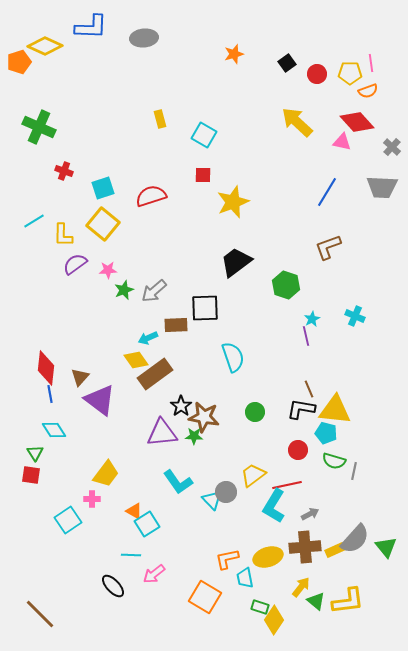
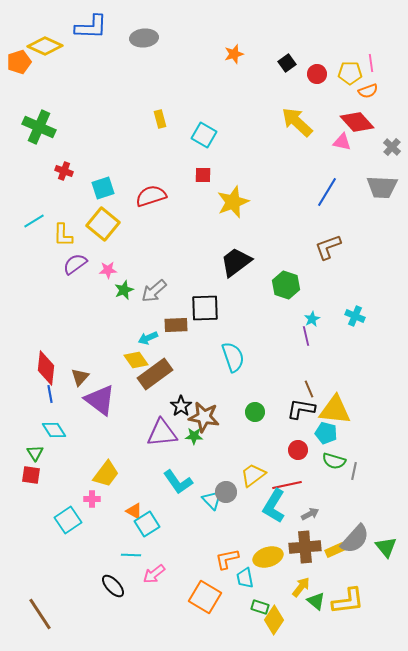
brown line at (40, 614): rotated 12 degrees clockwise
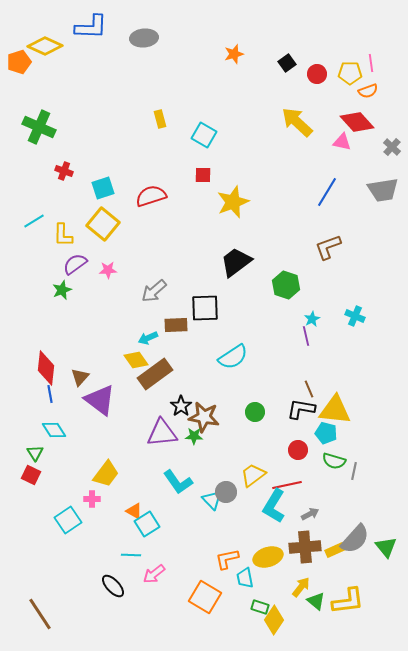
gray trapezoid at (382, 187): moved 1 px right, 3 px down; rotated 12 degrees counterclockwise
green star at (124, 290): moved 62 px left
cyan semicircle at (233, 357): rotated 76 degrees clockwise
red square at (31, 475): rotated 18 degrees clockwise
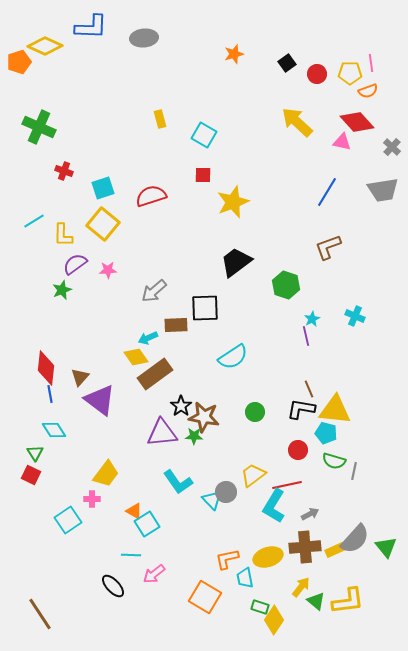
yellow diamond at (136, 360): moved 3 px up
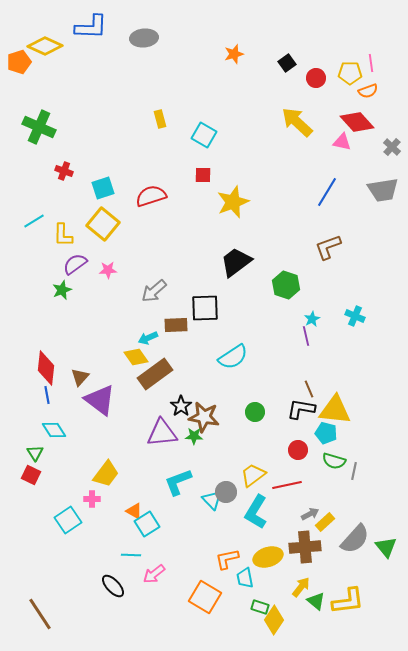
red circle at (317, 74): moved 1 px left, 4 px down
blue line at (50, 394): moved 3 px left, 1 px down
cyan L-shape at (178, 482): rotated 104 degrees clockwise
cyan L-shape at (274, 506): moved 18 px left, 6 px down
yellow rectangle at (335, 550): moved 10 px left, 28 px up; rotated 18 degrees counterclockwise
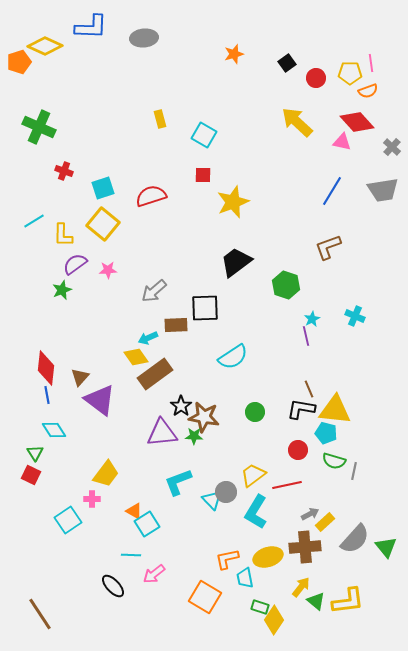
blue line at (327, 192): moved 5 px right, 1 px up
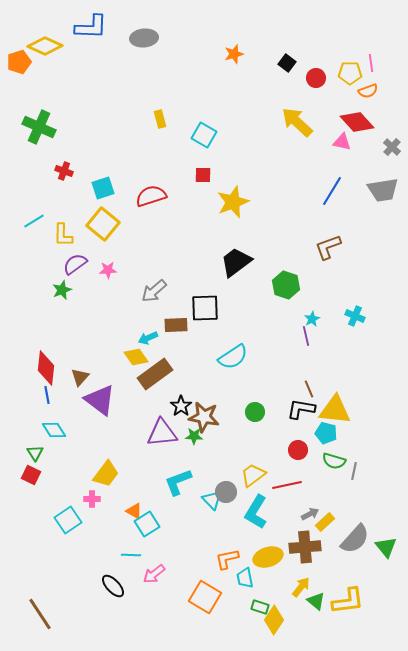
black square at (287, 63): rotated 18 degrees counterclockwise
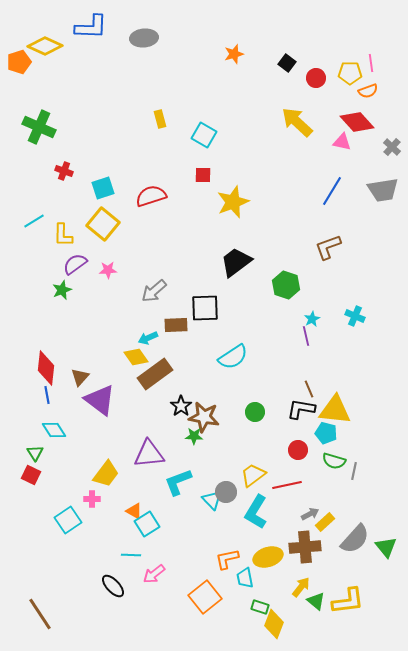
purple triangle at (162, 433): moved 13 px left, 21 px down
orange square at (205, 597): rotated 20 degrees clockwise
yellow diamond at (274, 620): moved 4 px down; rotated 12 degrees counterclockwise
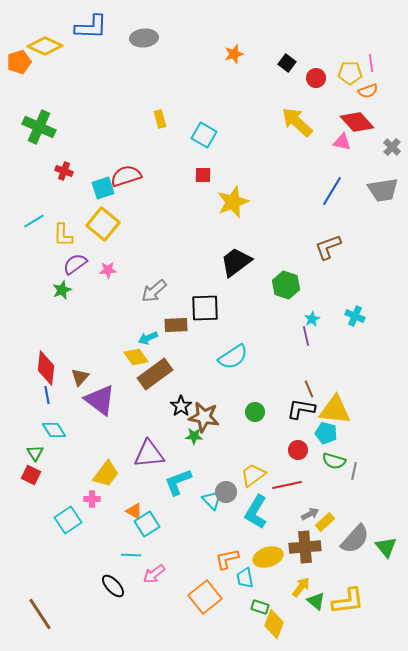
red semicircle at (151, 196): moved 25 px left, 20 px up
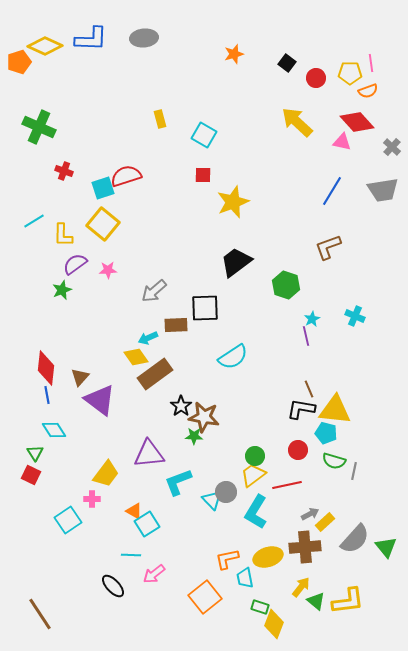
blue L-shape at (91, 27): moved 12 px down
green circle at (255, 412): moved 44 px down
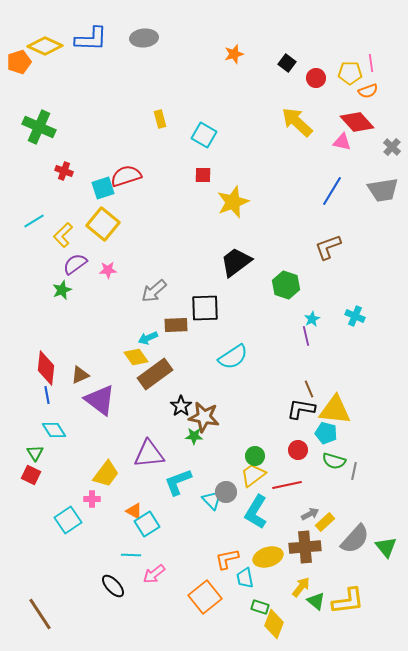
yellow L-shape at (63, 235): rotated 45 degrees clockwise
brown triangle at (80, 377): moved 2 px up; rotated 24 degrees clockwise
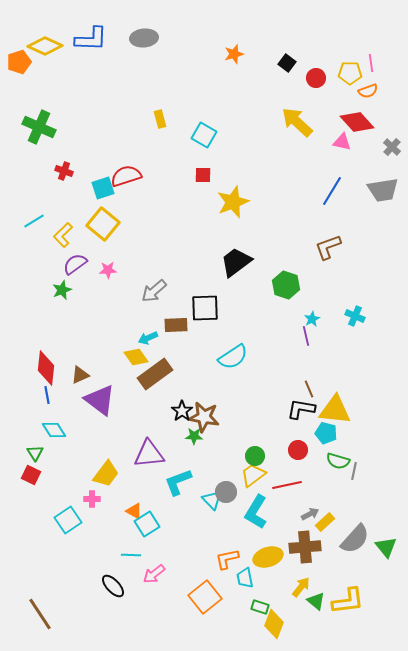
black star at (181, 406): moved 1 px right, 5 px down
green semicircle at (334, 461): moved 4 px right
